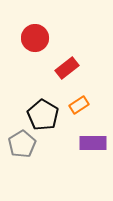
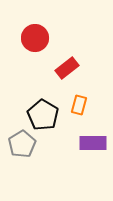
orange rectangle: rotated 42 degrees counterclockwise
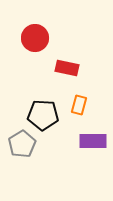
red rectangle: rotated 50 degrees clockwise
black pentagon: rotated 28 degrees counterclockwise
purple rectangle: moved 2 px up
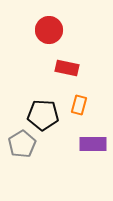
red circle: moved 14 px right, 8 px up
purple rectangle: moved 3 px down
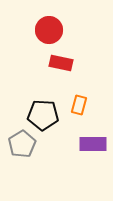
red rectangle: moved 6 px left, 5 px up
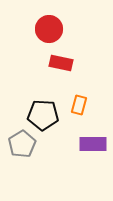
red circle: moved 1 px up
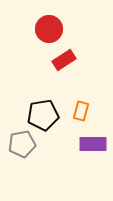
red rectangle: moved 3 px right, 3 px up; rotated 45 degrees counterclockwise
orange rectangle: moved 2 px right, 6 px down
black pentagon: rotated 12 degrees counterclockwise
gray pentagon: rotated 20 degrees clockwise
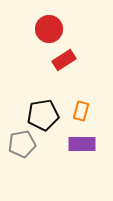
purple rectangle: moved 11 px left
